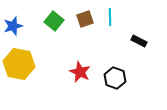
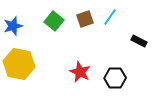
cyan line: rotated 36 degrees clockwise
black hexagon: rotated 20 degrees counterclockwise
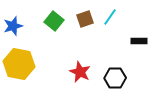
black rectangle: rotated 28 degrees counterclockwise
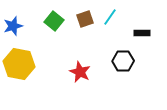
black rectangle: moved 3 px right, 8 px up
black hexagon: moved 8 px right, 17 px up
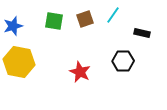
cyan line: moved 3 px right, 2 px up
green square: rotated 30 degrees counterclockwise
black rectangle: rotated 14 degrees clockwise
yellow hexagon: moved 2 px up
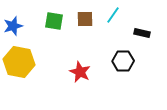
brown square: rotated 18 degrees clockwise
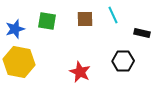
cyan line: rotated 60 degrees counterclockwise
green square: moved 7 px left
blue star: moved 2 px right, 3 px down
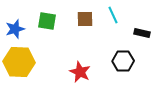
yellow hexagon: rotated 8 degrees counterclockwise
